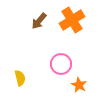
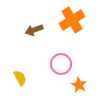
brown arrow: moved 5 px left, 9 px down; rotated 30 degrees clockwise
yellow semicircle: rotated 14 degrees counterclockwise
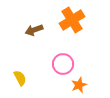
pink circle: moved 2 px right
orange star: rotated 21 degrees clockwise
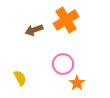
orange cross: moved 6 px left
orange star: moved 2 px left, 2 px up; rotated 14 degrees counterclockwise
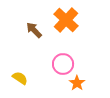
orange cross: rotated 15 degrees counterclockwise
brown arrow: rotated 66 degrees clockwise
yellow semicircle: rotated 28 degrees counterclockwise
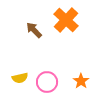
pink circle: moved 16 px left, 18 px down
yellow semicircle: rotated 133 degrees clockwise
orange star: moved 4 px right, 2 px up
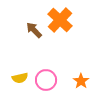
orange cross: moved 6 px left
pink circle: moved 1 px left, 2 px up
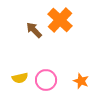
orange star: rotated 14 degrees counterclockwise
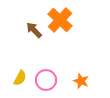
yellow semicircle: rotated 49 degrees counterclockwise
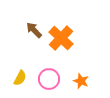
orange cross: moved 1 px right, 18 px down
pink circle: moved 3 px right, 1 px up
